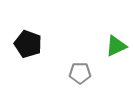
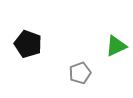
gray pentagon: rotated 20 degrees counterclockwise
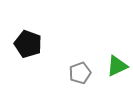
green triangle: moved 1 px right, 20 px down
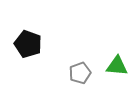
green triangle: rotated 30 degrees clockwise
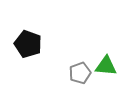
green triangle: moved 11 px left
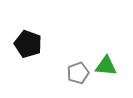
gray pentagon: moved 2 px left
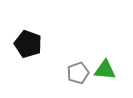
green triangle: moved 1 px left, 4 px down
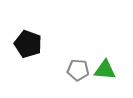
gray pentagon: moved 3 px up; rotated 25 degrees clockwise
